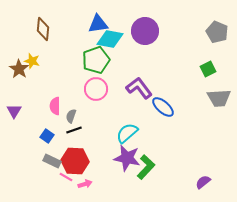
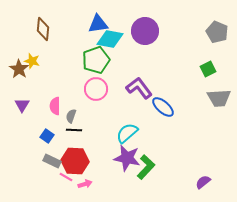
purple triangle: moved 8 px right, 6 px up
black line: rotated 21 degrees clockwise
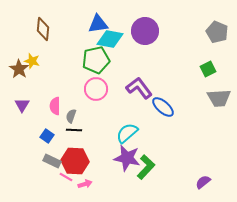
green pentagon: rotated 8 degrees clockwise
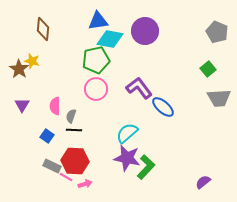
blue triangle: moved 3 px up
green square: rotated 14 degrees counterclockwise
gray rectangle: moved 5 px down
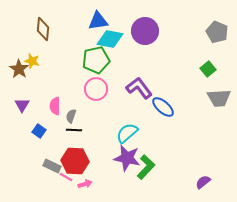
blue square: moved 8 px left, 5 px up
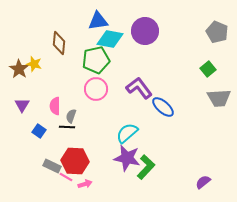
brown diamond: moved 16 px right, 14 px down
yellow star: moved 2 px right, 3 px down
black line: moved 7 px left, 3 px up
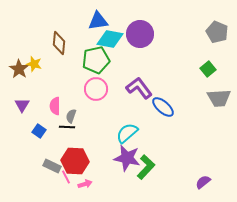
purple circle: moved 5 px left, 3 px down
pink line: rotated 32 degrees clockwise
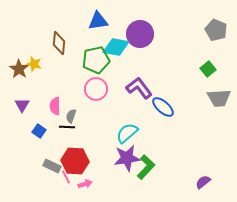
gray pentagon: moved 1 px left, 2 px up
cyan diamond: moved 6 px right, 8 px down
purple star: rotated 20 degrees counterclockwise
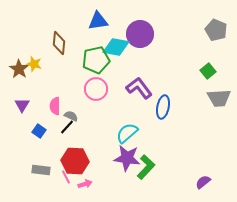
green square: moved 2 px down
blue ellipse: rotated 60 degrees clockwise
gray semicircle: rotated 96 degrees clockwise
black line: rotated 49 degrees counterclockwise
purple star: rotated 16 degrees clockwise
gray rectangle: moved 11 px left, 4 px down; rotated 18 degrees counterclockwise
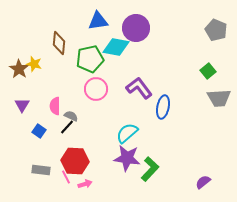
purple circle: moved 4 px left, 6 px up
green pentagon: moved 6 px left, 1 px up
green L-shape: moved 4 px right, 2 px down
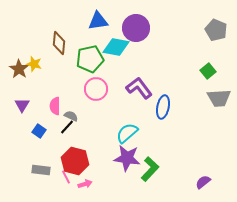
red hexagon: rotated 12 degrees clockwise
